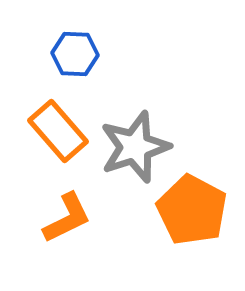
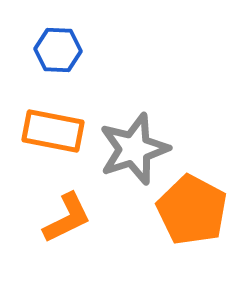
blue hexagon: moved 17 px left, 4 px up
orange rectangle: moved 5 px left; rotated 38 degrees counterclockwise
gray star: moved 1 px left, 2 px down
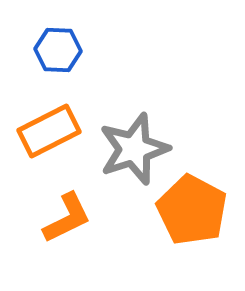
orange rectangle: moved 4 px left; rotated 38 degrees counterclockwise
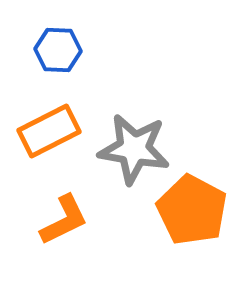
gray star: rotated 28 degrees clockwise
orange L-shape: moved 3 px left, 2 px down
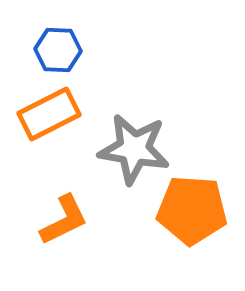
orange rectangle: moved 17 px up
orange pentagon: rotated 24 degrees counterclockwise
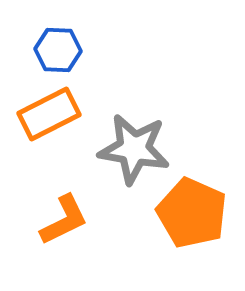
orange pentagon: moved 3 px down; rotated 20 degrees clockwise
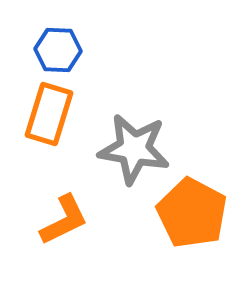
orange rectangle: rotated 46 degrees counterclockwise
orange pentagon: rotated 4 degrees clockwise
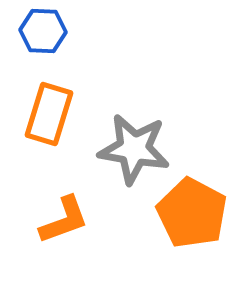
blue hexagon: moved 15 px left, 19 px up
orange L-shape: rotated 6 degrees clockwise
